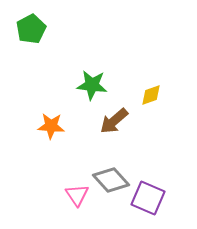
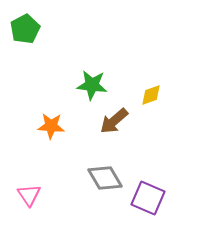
green pentagon: moved 6 px left
gray diamond: moved 6 px left, 2 px up; rotated 12 degrees clockwise
pink triangle: moved 48 px left
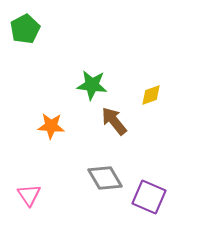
brown arrow: rotated 92 degrees clockwise
purple square: moved 1 px right, 1 px up
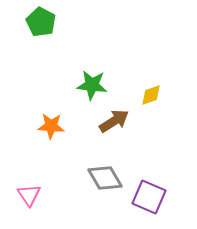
green pentagon: moved 16 px right, 7 px up; rotated 16 degrees counterclockwise
brown arrow: rotated 96 degrees clockwise
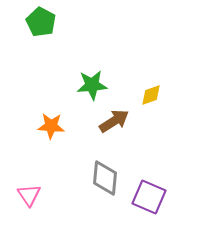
green star: rotated 12 degrees counterclockwise
gray diamond: rotated 36 degrees clockwise
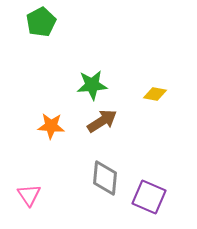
green pentagon: rotated 16 degrees clockwise
yellow diamond: moved 4 px right, 1 px up; rotated 30 degrees clockwise
brown arrow: moved 12 px left
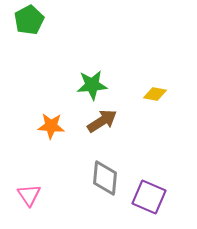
green pentagon: moved 12 px left, 2 px up
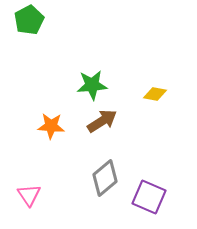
gray diamond: rotated 45 degrees clockwise
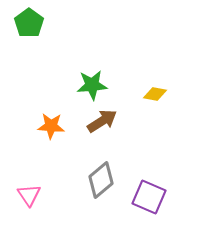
green pentagon: moved 3 px down; rotated 8 degrees counterclockwise
gray diamond: moved 4 px left, 2 px down
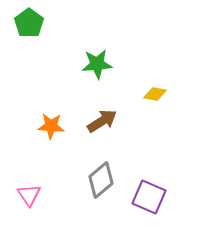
green star: moved 5 px right, 21 px up
